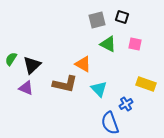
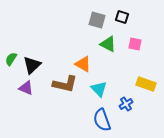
gray square: rotated 30 degrees clockwise
blue semicircle: moved 8 px left, 3 px up
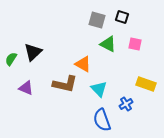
black triangle: moved 1 px right, 13 px up
